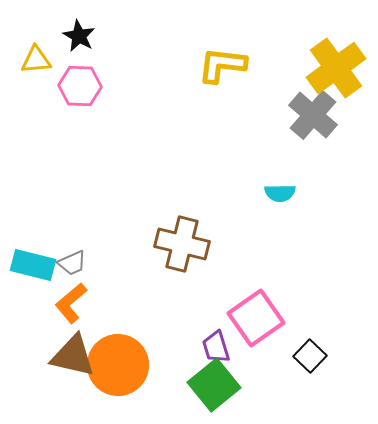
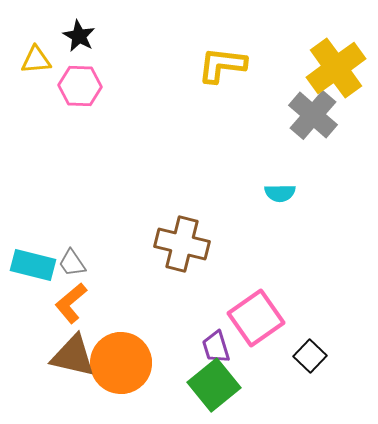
gray trapezoid: rotated 80 degrees clockwise
orange circle: moved 3 px right, 2 px up
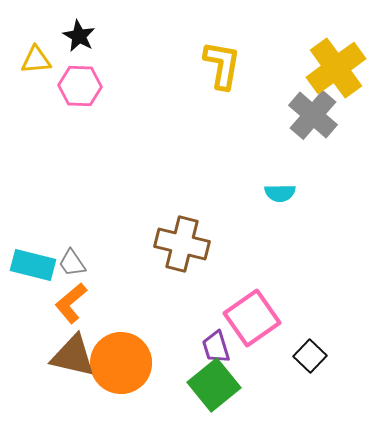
yellow L-shape: rotated 93 degrees clockwise
pink square: moved 4 px left
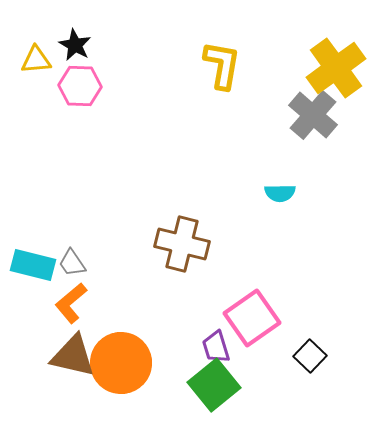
black star: moved 4 px left, 9 px down
